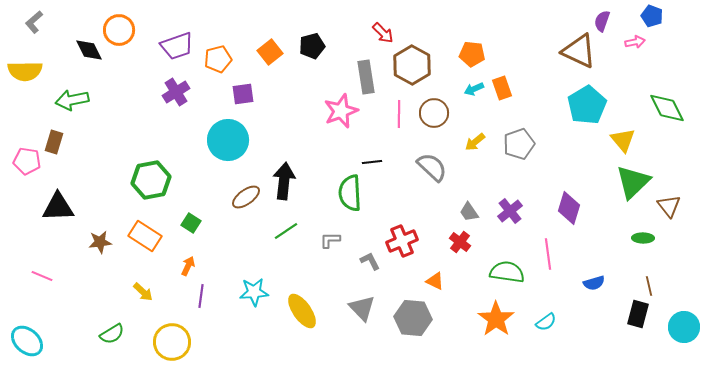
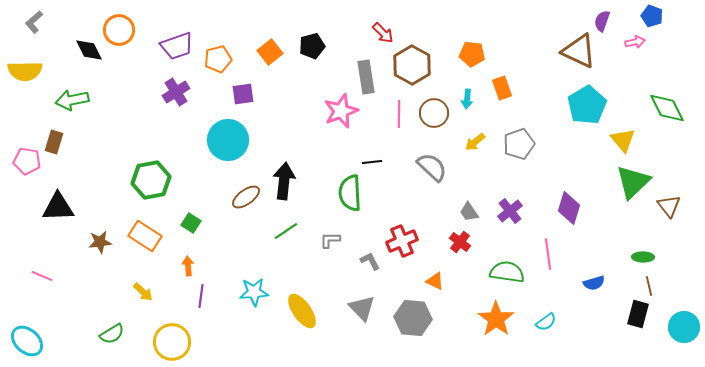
cyan arrow at (474, 89): moved 7 px left, 10 px down; rotated 60 degrees counterclockwise
green ellipse at (643, 238): moved 19 px down
orange arrow at (188, 266): rotated 30 degrees counterclockwise
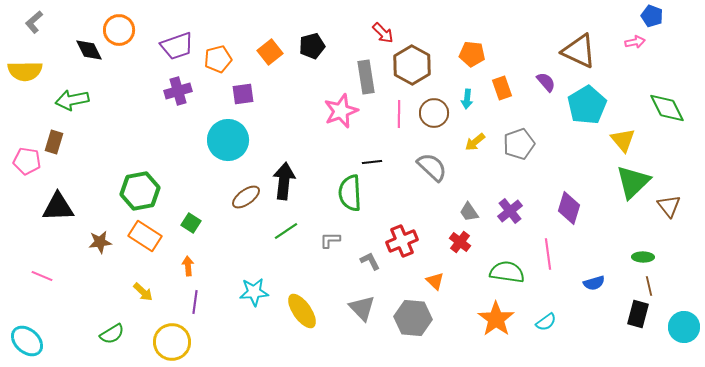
purple semicircle at (602, 21): moved 56 px left, 61 px down; rotated 120 degrees clockwise
purple cross at (176, 92): moved 2 px right, 1 px up; rotated 16 degrees clockwise
green hexagon at (151, 180): moved 11 px left, 11 px down
orange triangle at (435, 281): rotated 18 degrees clockwise
purple line at (201, 296): moved 6 px left, 6 px down
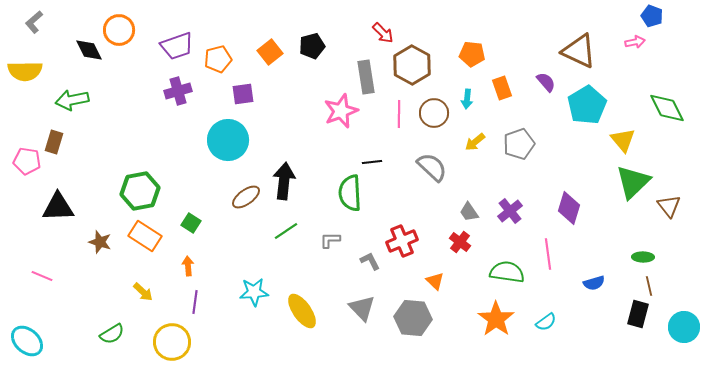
brown star at (100, 242): rotated 25 degrees clockwise
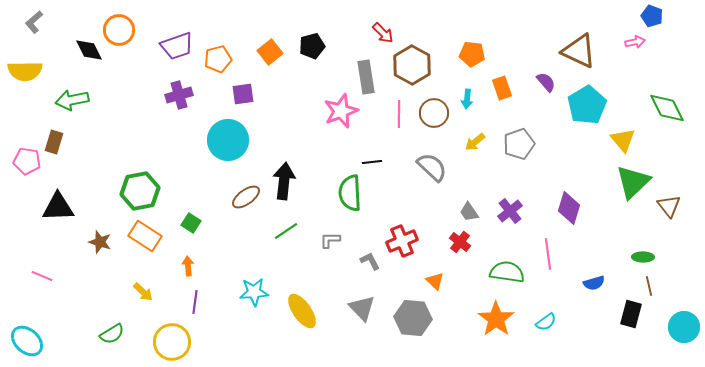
purple cross at (178, 91): moved 1 px right, 4 px down
black rectangle at (638, 314): moved 7 px left
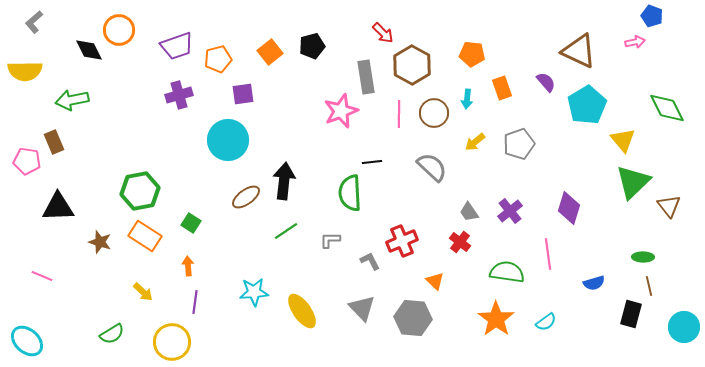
brown rectangle at (54, 142): rotated 40 degrees counterclockwise
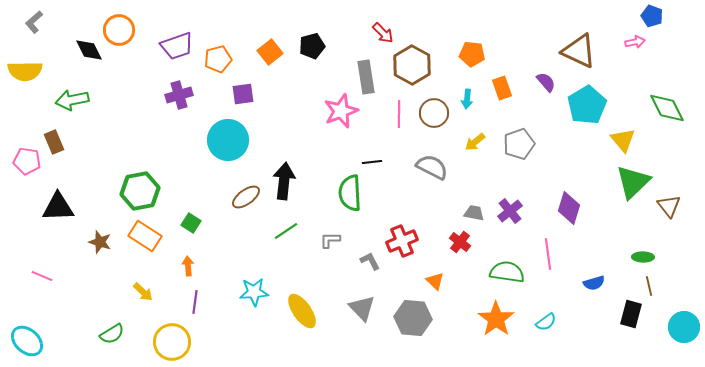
gray semicircle at (432, 167): rotated 16 degrees counterclockwise
gray trapezoid at (469, 212): moved 5 px right, 1 px down; rotated 135 degrees clockwise
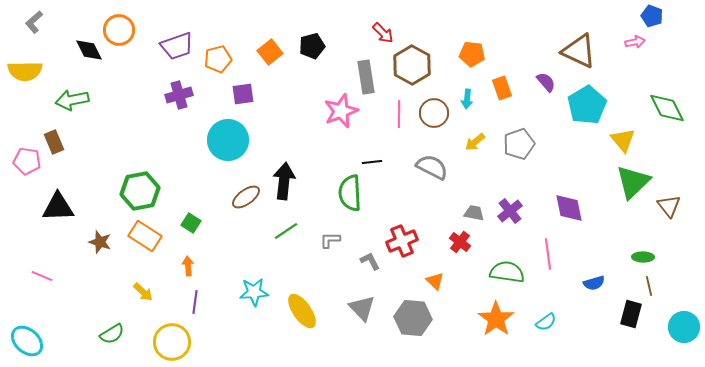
purple diamond at (569, 208): rotated 28 degrees counterclockwise
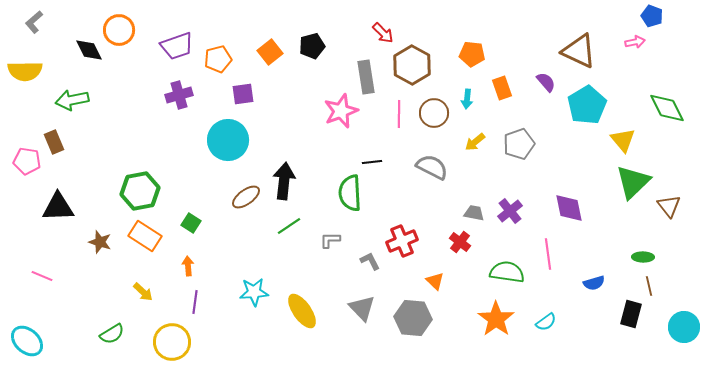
green line at (286, 231): moved 3 px right, 5 px up
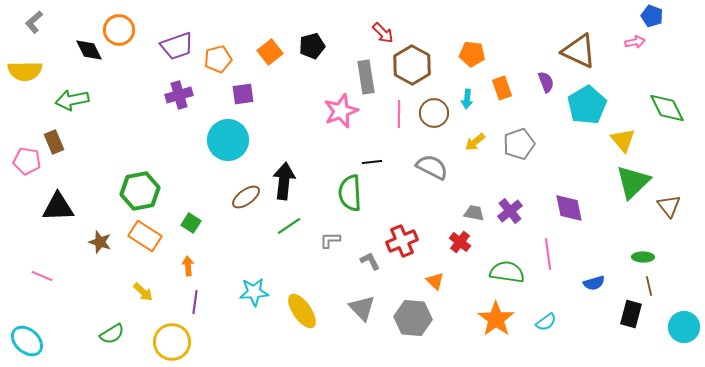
purple semicircle at (546, 82): rotated 20 degrees clockwise
